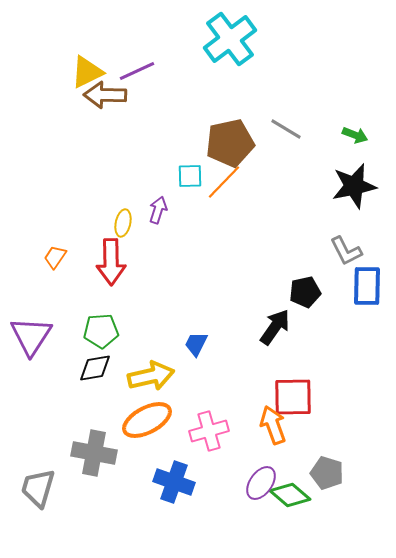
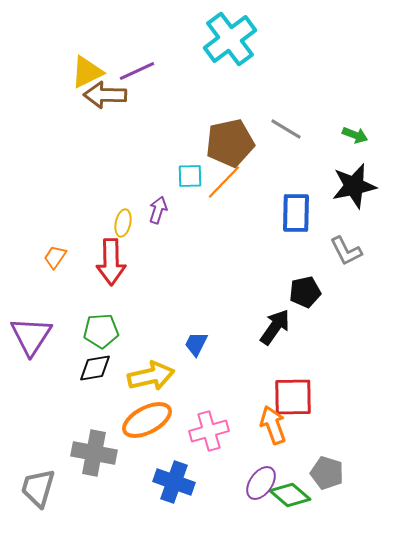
blue rectangle: moved 71 px left, 73 px up
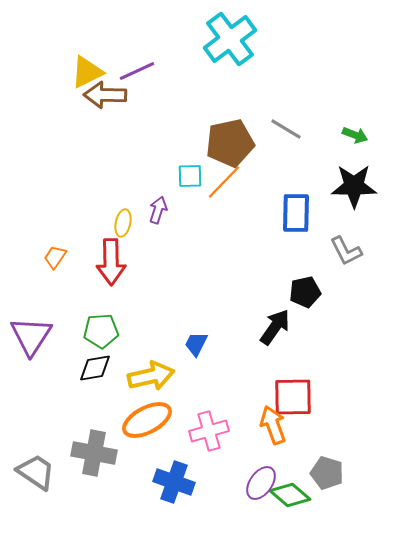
black star: rotated 12 degrees clockwise
gray trapezoid: moved 2 px left, 16 px up; rotated 108 degrees clockwise
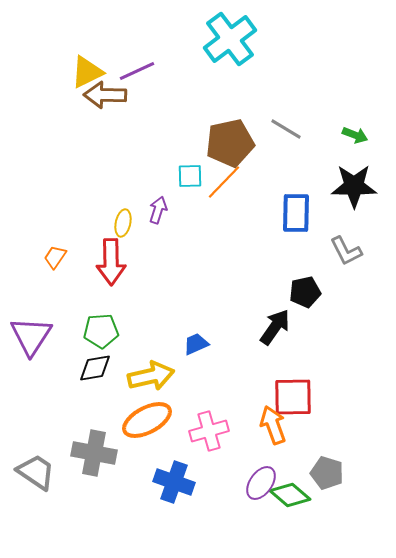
blue trapezoid: rotated 40 degrees clockwise
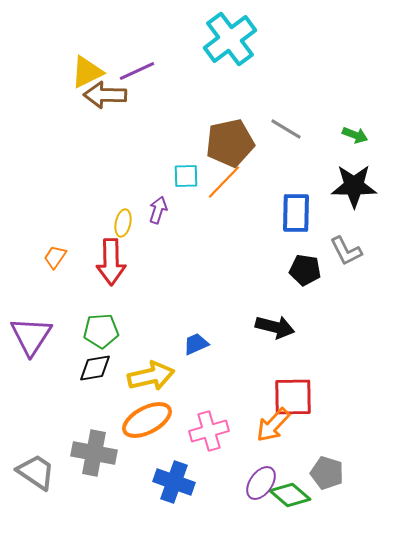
cyan square: moved 4 px left
black pentagon: moved 22 px up; rotated 20 degrees clockwise
black arrow: rotated 69 degrees clockwise
orange arrow: rotated 117 degrees counterclockwise
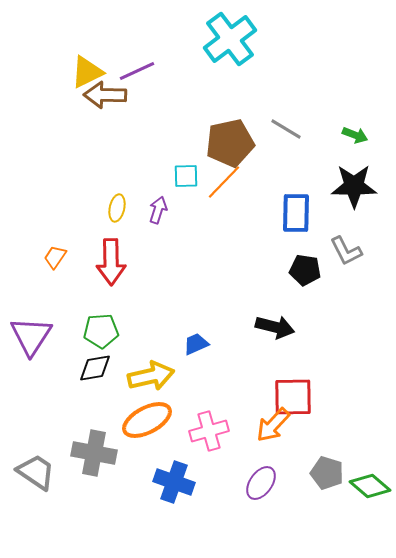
yellow ellipse: moved 6 px left, 15 px up
green diamond: moved 80 px right, 9 px up
